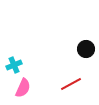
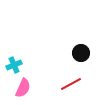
black circle: moved 5 px left, 4 px down
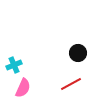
black circle: moved 3 px left
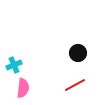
red line: moved 4 px right, 1 px down
pink semicircle: rotated 18 degrees counterclockwise
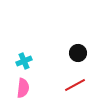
cyan cross: moved 10 px right, 4 px up
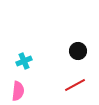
black circle: moved 2 px up
pink semicircle: moved 5 px left, 3 px down
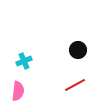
black circle: moved 1 px up
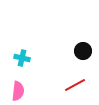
black circle: moved 5 px right, 1 px down
cyan cross: moved 2 px left, 3 px up; rotated 35 degrees clockwise
